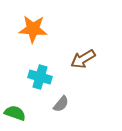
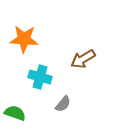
orange star: moved 9 px left, 10 px down
gray semicircle: moved 2 px right
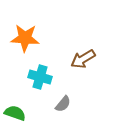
orange star: moved 1 px right, 1 px up
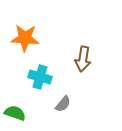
brown arrow: rotated 50 degrees counterclockwise
